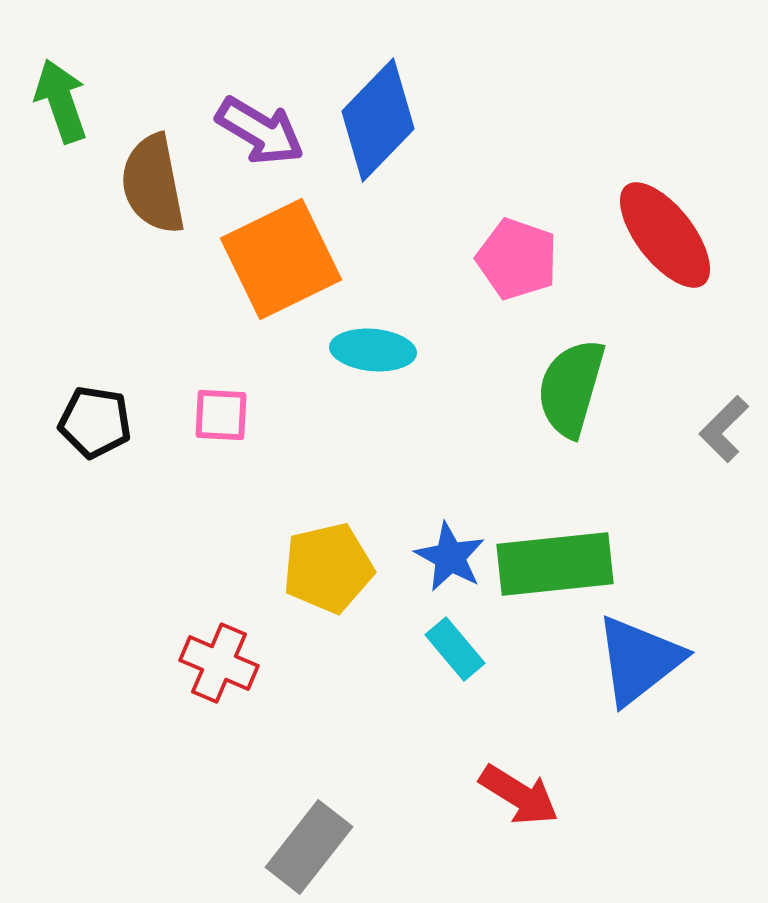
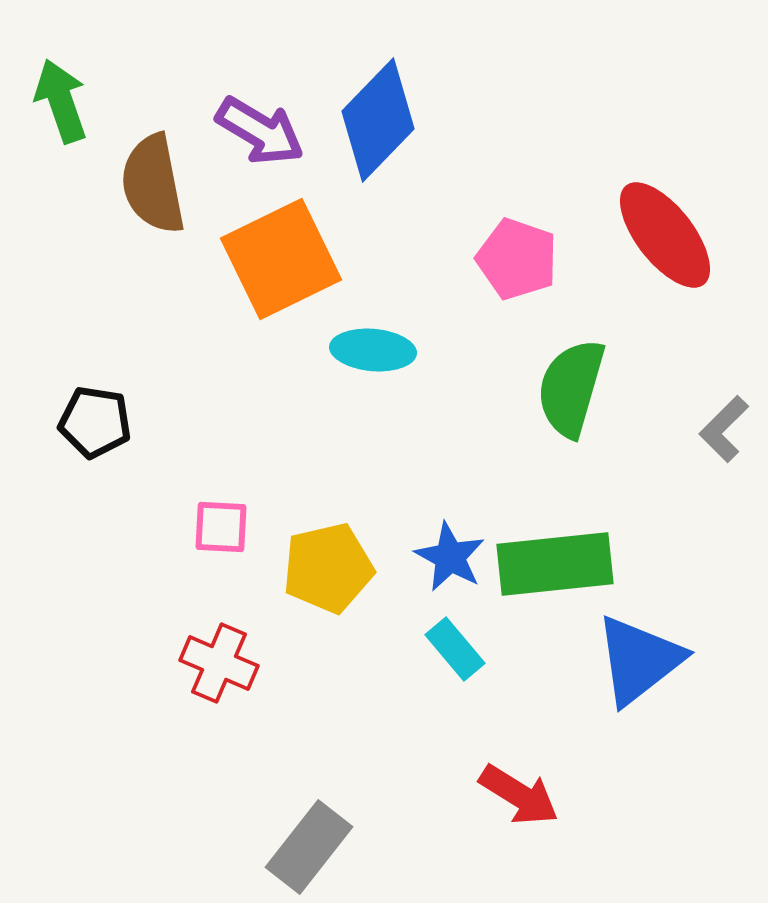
pink square: moved 112 px down
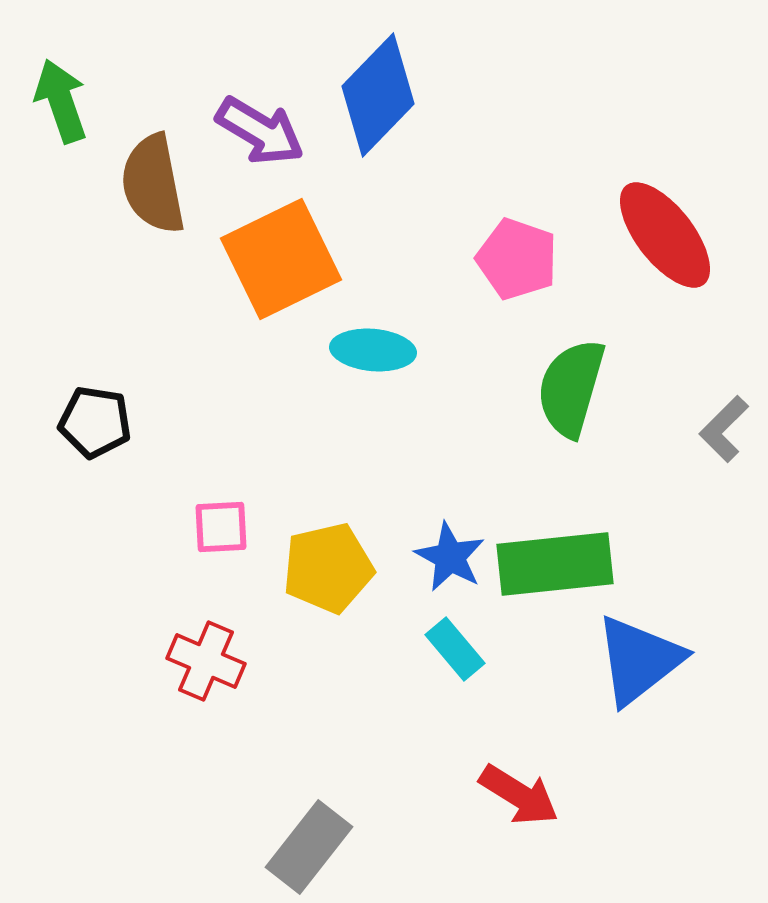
blue diamond: moved 25 px up
pink square: rotated 6 degrees counterclockwise
red cross: moved 13 px left, 2 px up
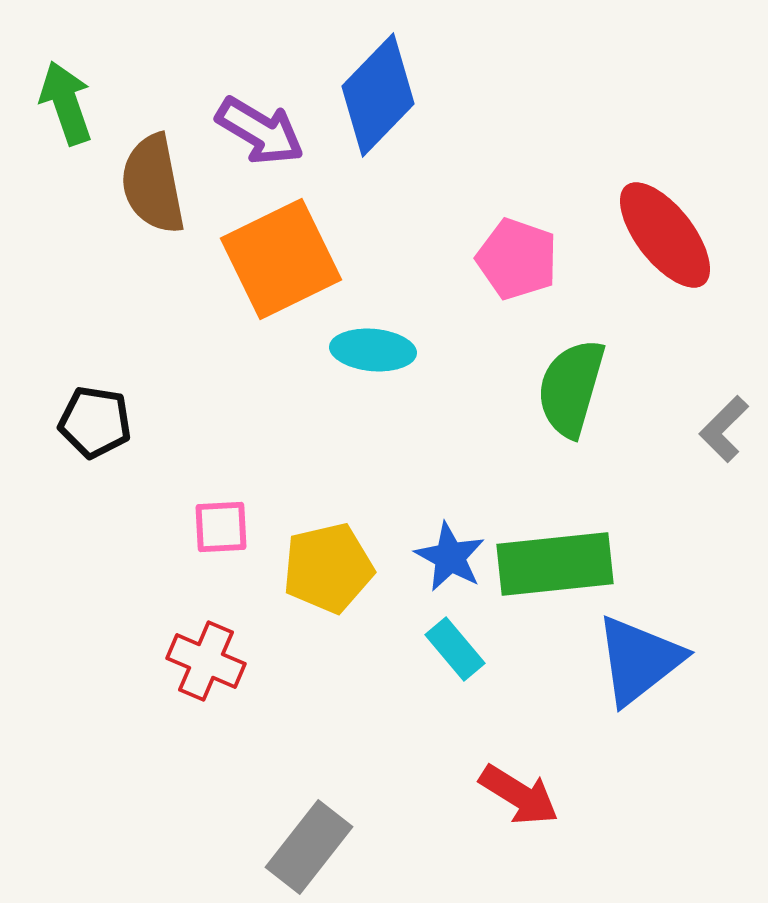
green arrow: moved 5 px right, 2 px down
